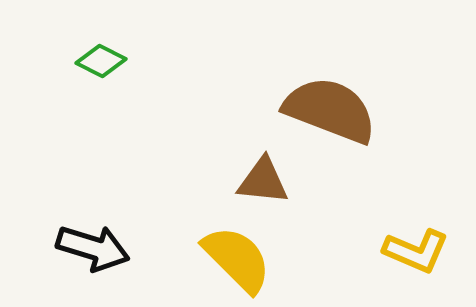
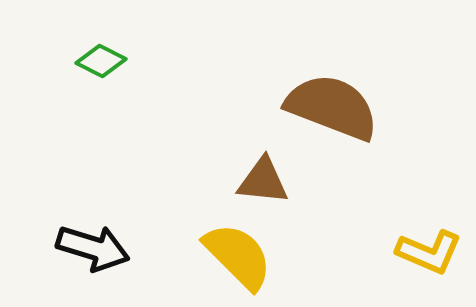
brown semicircle: moved 2 px right, 3 px up
yellow L-shape: moved 13 px right, 1 px down
yellow semicircle: moved 1 px right, 3 px up
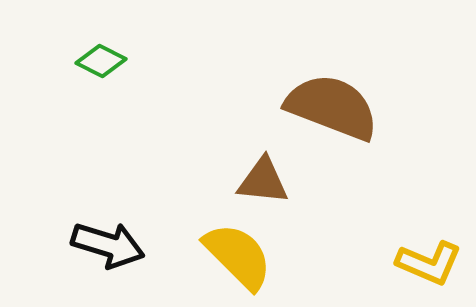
black arrow: moved 15 px right, 3 px up
yellow L-shape: moved 11 px down
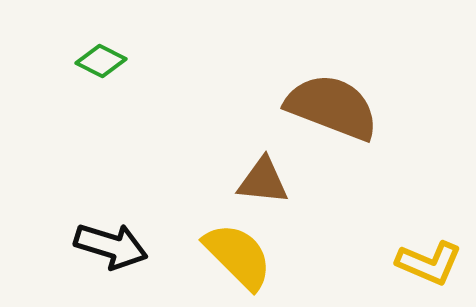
black arrow: moved 3 px right, 1 px down
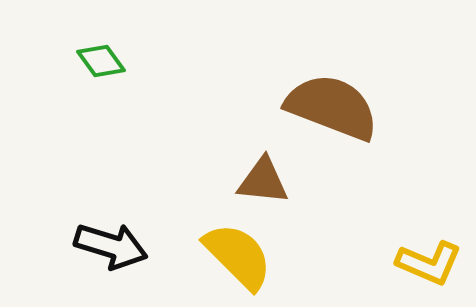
green diamond: rotated 27 degrees clockwise
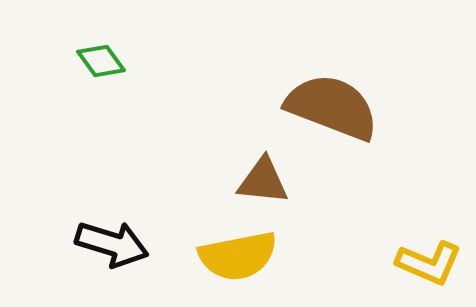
black arrow: moved 1 px right, 2 px up
yellow semicircle: rotated 124 degrees clockwise
